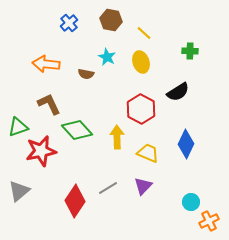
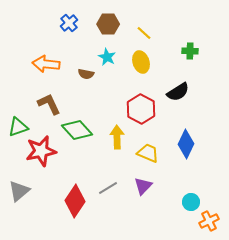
brown hexagon: moved 3 px left, 4 px down; rotated 10 degrees counterclockwise
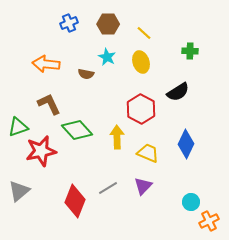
blue cross: rotated 18 degrees clockwise
red diamond: rotated 12 degrees counterclockwise
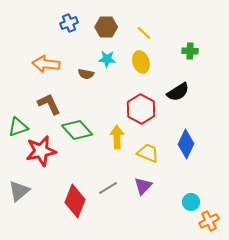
brown hexagon: moved 2 px left, 3 px down
cyan star: moved 2 px down; rotated 24 degrees counterclockwise
